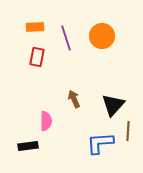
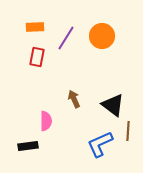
purple line: rotated 50 degrees clockwise
black triangle: rotated 35 degrees counterclockwise
blue L-shape: moved 1 px down; rotated 20 degrees counterclockwise
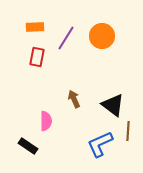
black rectangle: rotated 42 degrees clockwise
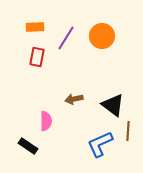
brown arrow: rotated 78 degrees counterclockwise
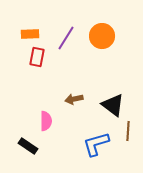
orange rectangle: moved 5 px left, 7 px down
blue L-shape: moved 4 px left; rotated 8 degrees clockwise
